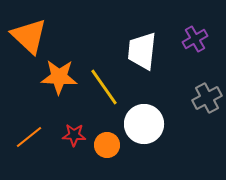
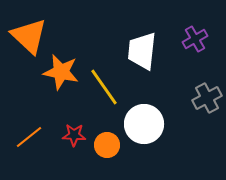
orange star: moved 2 px right, 5 px up; rotated 9 degrees clockwise
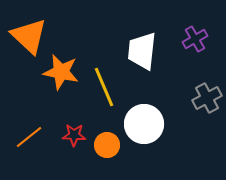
yellow line: rotated 12 degrees clockwise
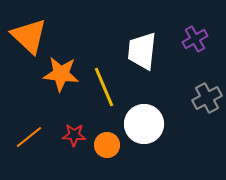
orange star: moved 2 px down; rotated 6 degrees counterclockwise
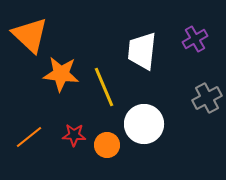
orange triangle: moved 1 px right, 1 px up
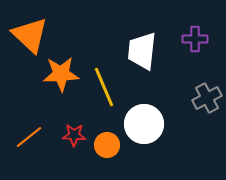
purple cross: rotated 30 degrees clockwise
orange star: rotated 9 degrees counterclockwise
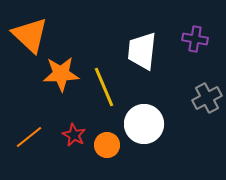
purple cross: rotated 10 degrees clockwise
red star: rotated 25 degrees clockwise
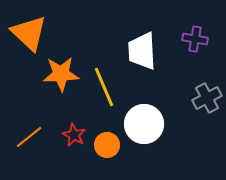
orange triangle: moved 1 px left, 2 px up
white trapezoid: rotated 9 degrees counterclockwise
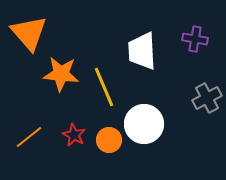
orange triangle: rotated 6 degrees clockwise
orange star: rotated 9 degrees clockwise
orange circle: moved 2 px right, 5 px up
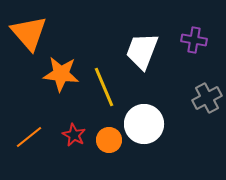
purple cross: moved 1 px left, 1 px down
white trapezoid: rotated 24 degrees clockwise
